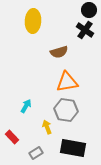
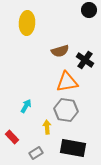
yellow ellipse: moved 6 px left, 2 px down
black cross: moved 30 px down
brown semicircle: moved 1 px right, 1 px up
yellow arrow: rotated 16 degrees clockwise
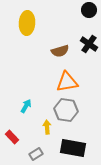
black cross: moved 4 px right, 16 px up
gray rectangle: moved 1 px down
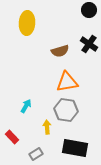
black rectangle: moved 2 px right
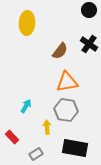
brown semicircle: rotated 36 degrees counterclockwise
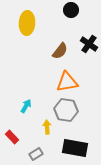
black circle: moved 18 px left
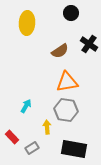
black circle: moved 3 px down
brown semicircle: rotated 18 degrees clockwise
black rectangle: moved 1 px left, 1 px down
gray rectangle: moved 4 px left, 6 px up
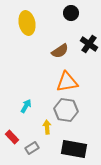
yellow ellipse: rotated 15 degrees counterclockwise
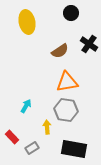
yellow ellipse: moved 1 px up
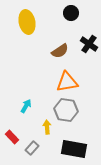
gray rectangle: rotated 16 degrees counterclockwise
